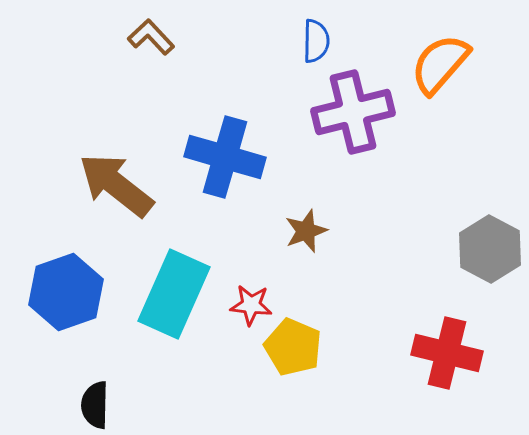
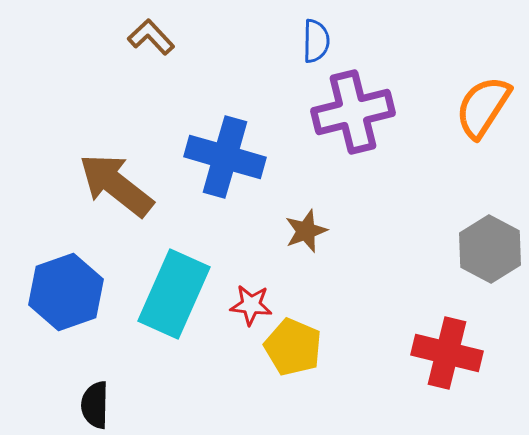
orange semicircle: moved 43 px right, 43 px down; rotated 8 degrees counterclockwise
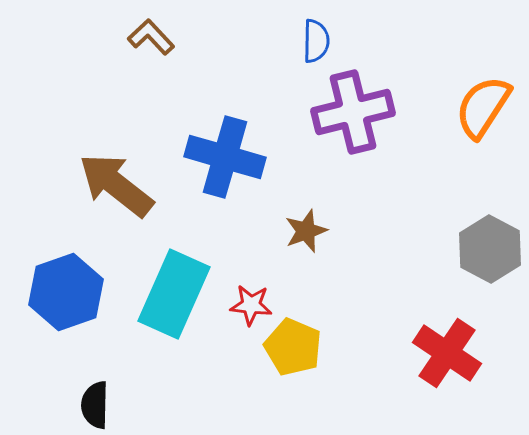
red cross: rotated 20 degrees clockwise
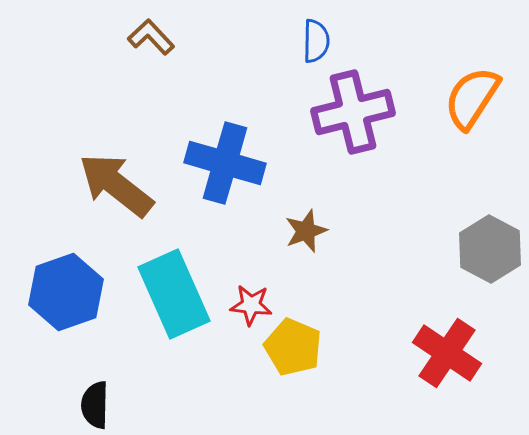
orange semicircle: moved 11 px left, 9 px up
blue cross: moved 6 px down
cyan rectangle: rotated 48 degrees counterclockwise
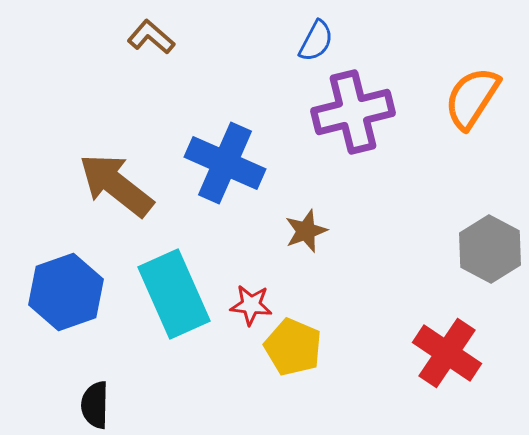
brown L-shape: rotated 6 degrees counterclockwise
blue semicircle: rotated 27 degrees clockwise
blue cross: rotated 8 degrees clockwise
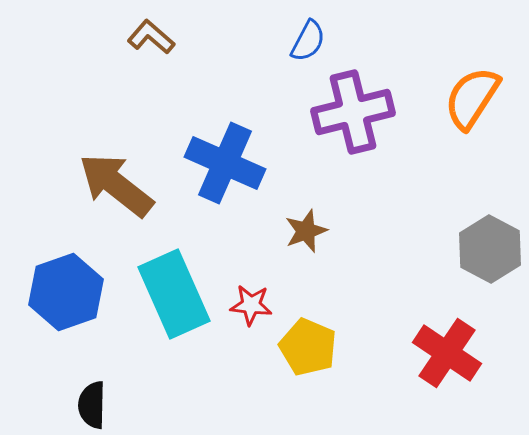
blue semicircle: moved 8 px left
yellow pentagon: moved 15 px right
black semicircle: moved 3 px left
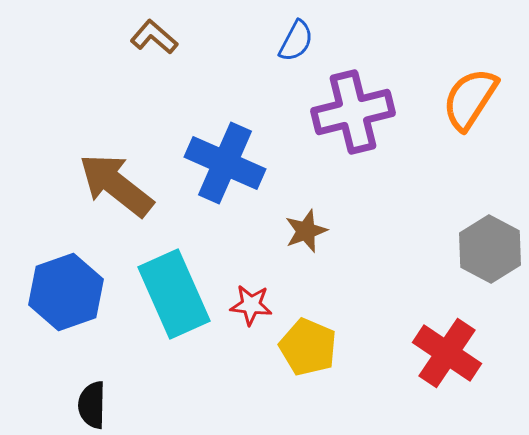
brown L-shape: moved 3 px right
blue semicircle: moved 12 px left
orange semicircle: moved 2 px left, 1 px down
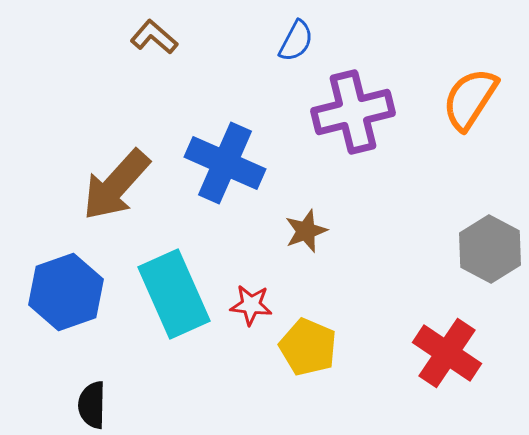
brown arrow: rotated 86 degrees counterclockwise
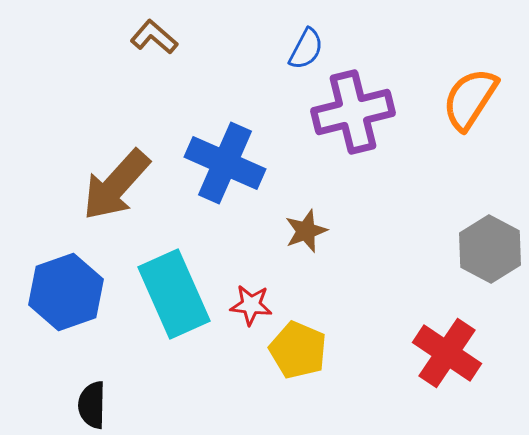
blue semicircle: moved 10 px right, 8 px down
yellow pentagon: moved 10 px left, 3 px down
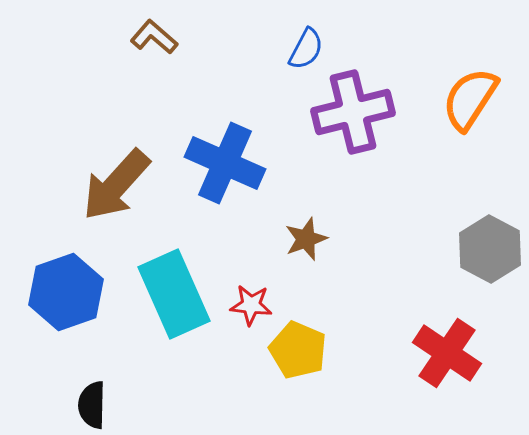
brown star: moved 8 px down
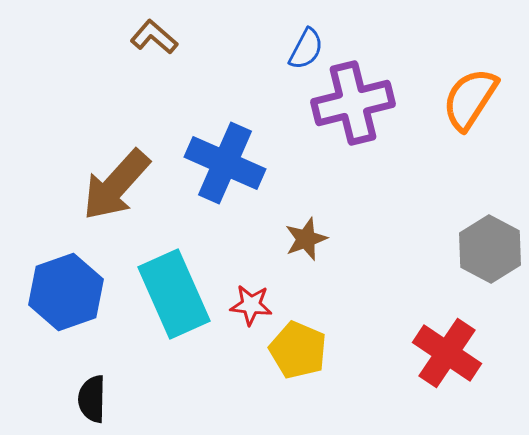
purple cross: moved 9 px up
black semicircle: moved 6 px up
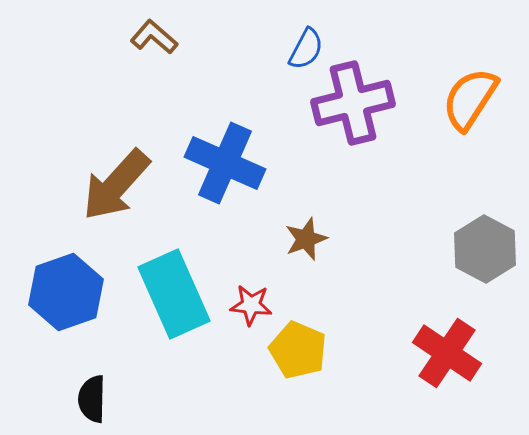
gray hexagon: moved 5 px left
